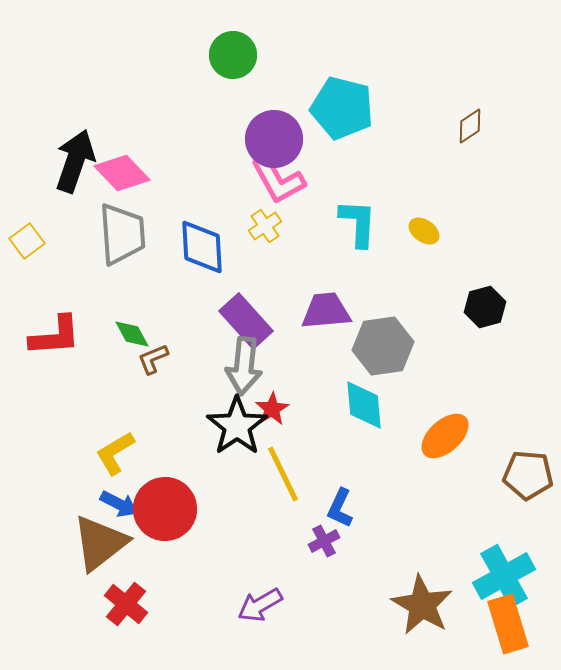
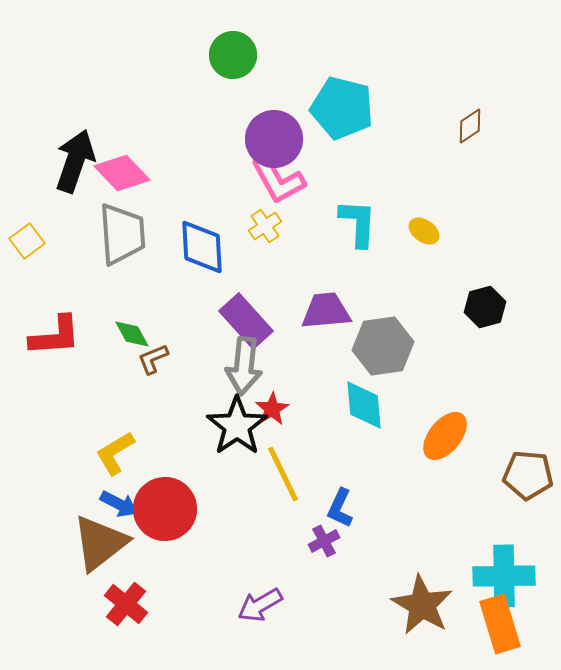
orange ellipse: rotated 9 degrees counterclockwise
cyan cross: rotated 28 degrees clockwise
orange rectangle: moved 8 px left
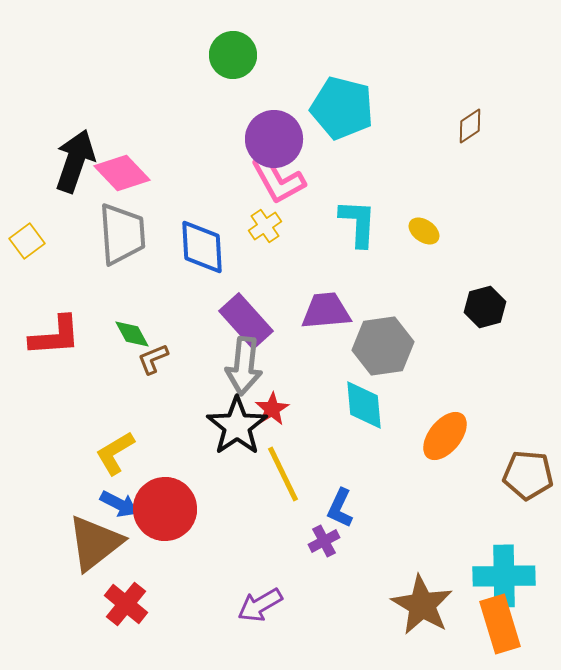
brown triangle: moved 5 px left
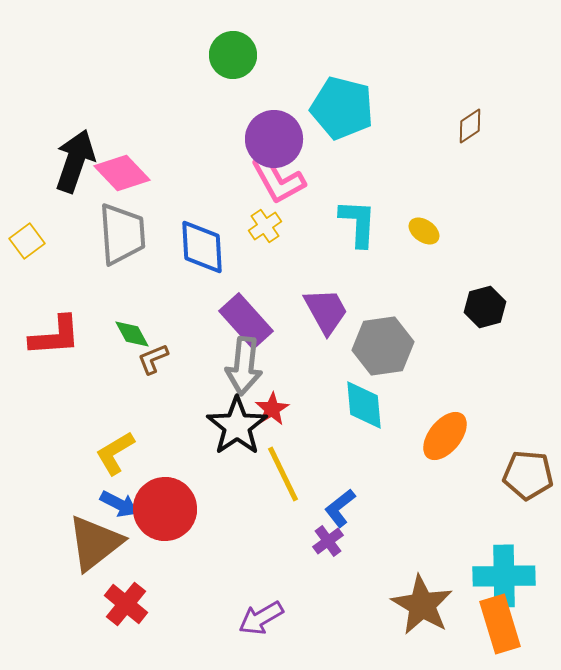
purple trapezoid: rotated 66 degrees clockwise
blue L-shape: rotated 27 degrees clockwise
purple cross: moved 4 px right; rotated 8 degrees counterclockwise
purple arrow: moved 1 px right, 13 px down
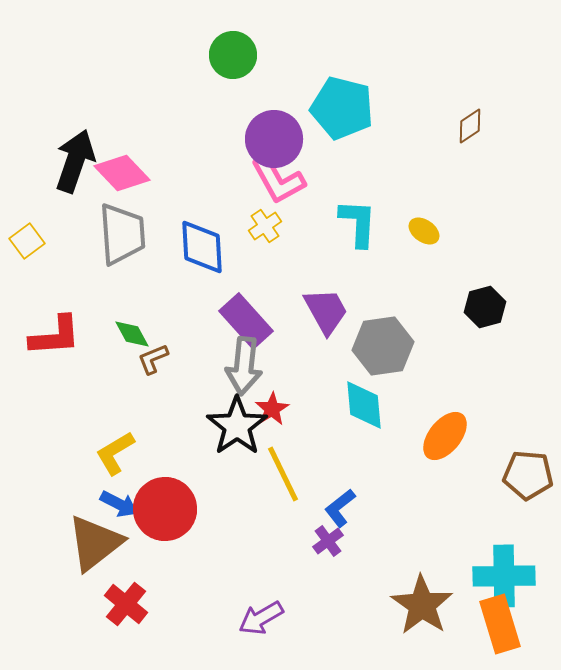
brown star: rotated 4 degrees clockwise
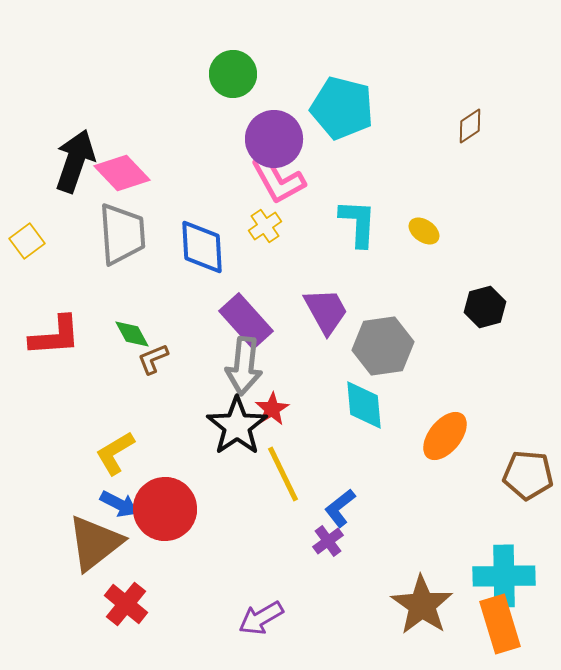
green circle: moved 19 px down
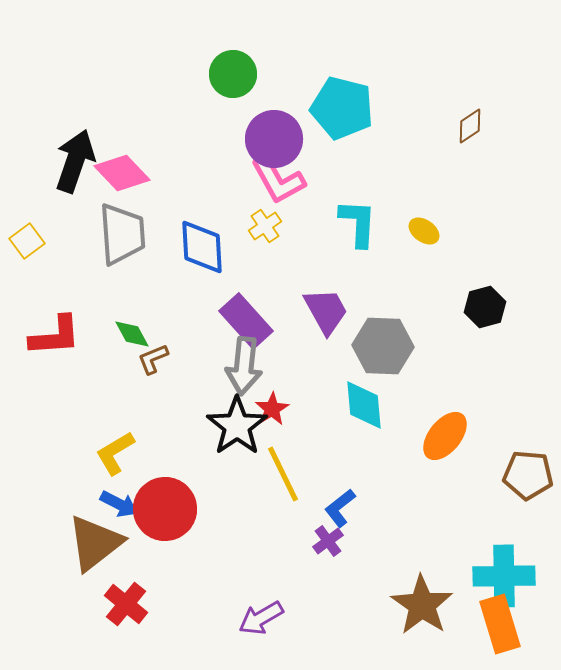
gray hexagon: rotated 10 degrees clockwise
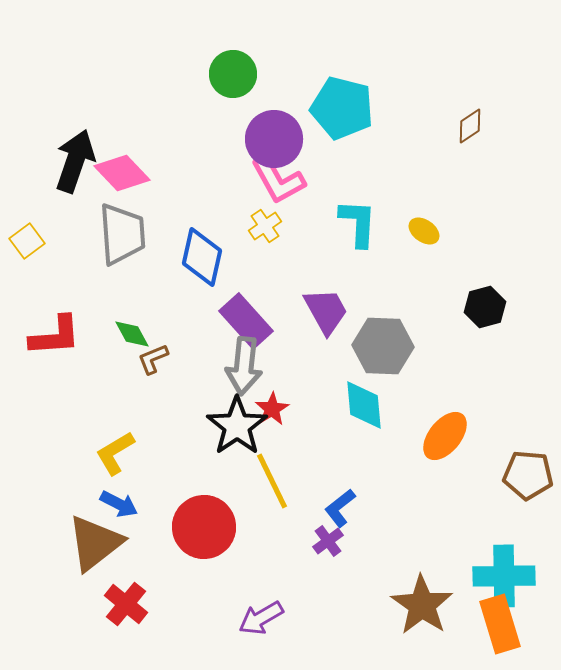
blue diamond: moved 10 px down; rotated 16 degrees clockwise
yellow line: moved 11 px left, 7 px down
red circle: moved 39 px right, 18 px down
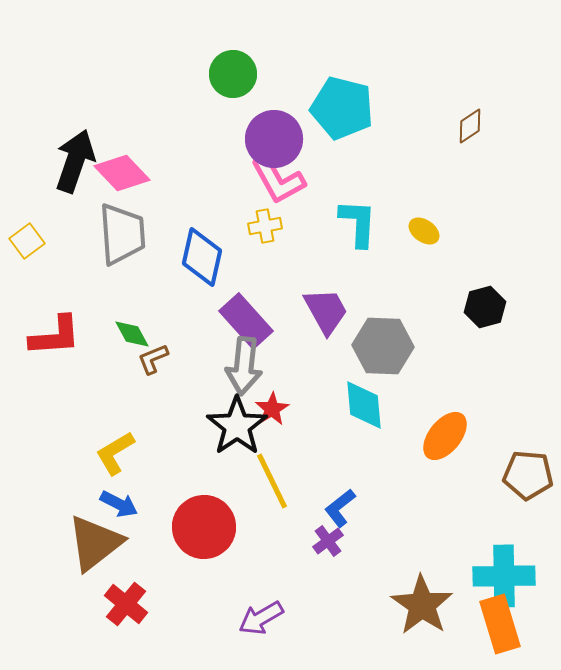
yellow cross: rotated 24 degrees clockwise
